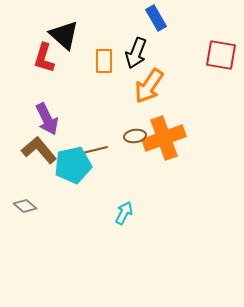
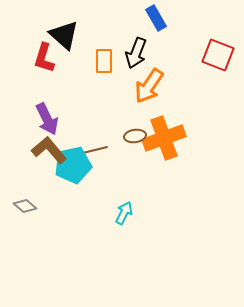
red square: moved 3 px left; rotated 12 degrees clockwise
brown L-shape: moved 10 px right
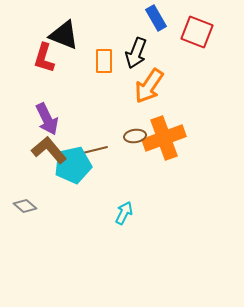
black triangle: rotated 20 degrees counterclockwise
red square: moved 21 px left, 23 px up
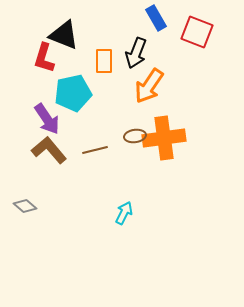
purple arrow: rotated 8 degrees counterclockwise
orange cross: rotated 12 degrees clockwise
cyan pentagon: moved 72 px up
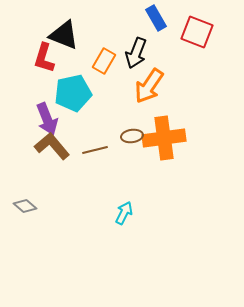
orange rectangle: rotated 30 degrees clockwise
purple arrow: rotated 12 degrees clockwise
brown ellipse: moved 3 px left
brown L-shape: moved 3 px right, 4 px up
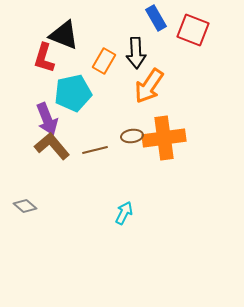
red square: moved 4 px left, 2 px up
black arrow: rotated 24 degrees counterclockwise
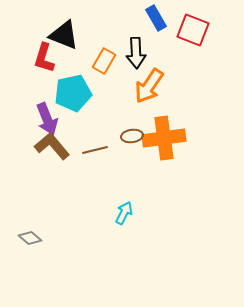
gray diamond: moved 5 px right, 32 px down
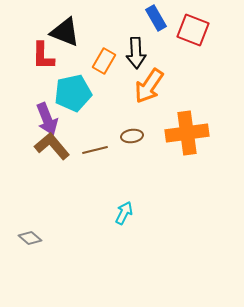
black triangle: moved 1 px right, 3 px up
red L-shape: moved 1 px left, 2 px up; rotated 16 degrees counterclockwise
orange cross: moved 23 px right, 5 px up
